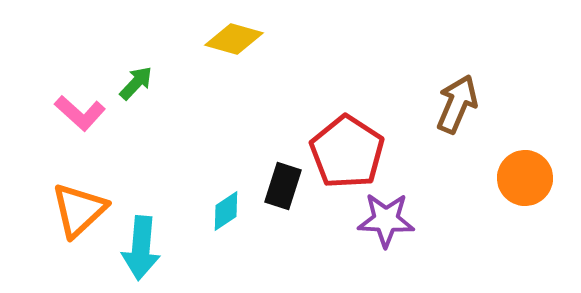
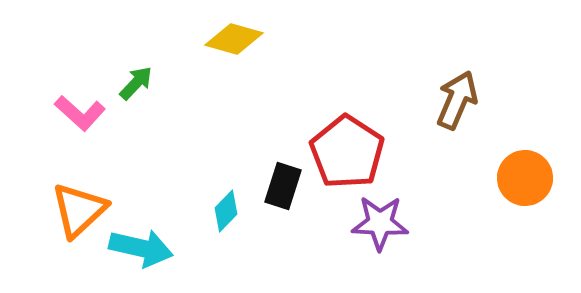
brown arrow: moved 4 px up
cyan diamond: rotated 12 degrees counterclockwise
purple star: moved 6 px left, 3 px down
cyan arrow: rotated 82 degrees counterclockwise
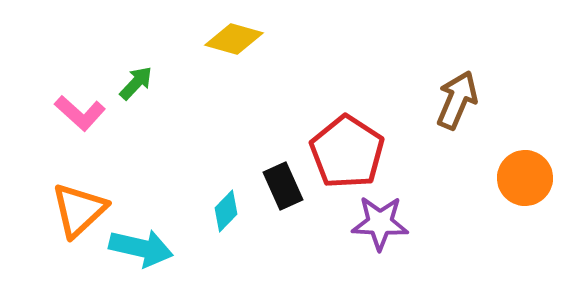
black rectangle: rotated 42 degrees counterclockwise
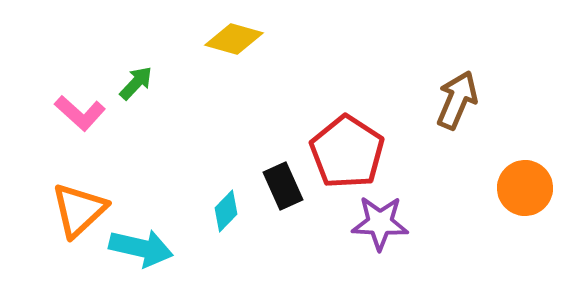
orange circle: moved 10 px down
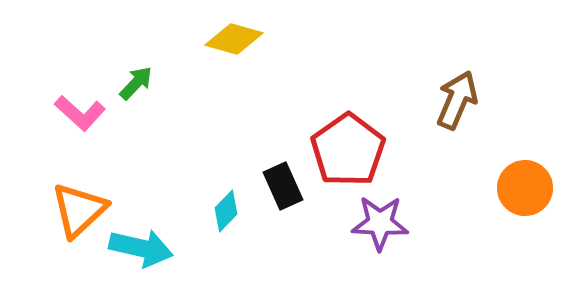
red pentagon: moved 1 px right, 2 px up; rotated 4 degrees clockwise
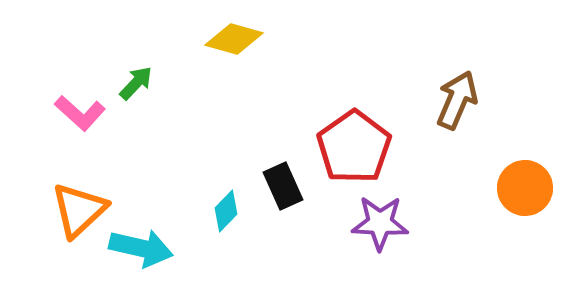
red pentagon: moved 6 px right, 3 px up
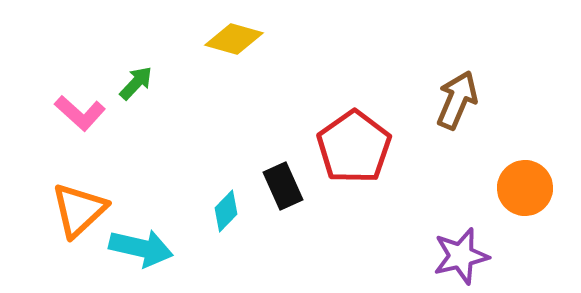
purple star: moved 81 px right, 33 px down; rotated 16 degrees counterclockwise
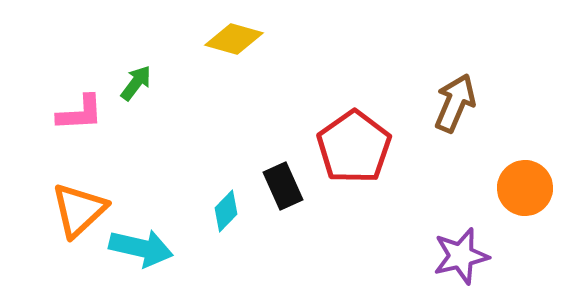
green arrow: rotated 6 degrees counterclockwise
brown arrow: moved 2 px left, 3 px down
pink L-shape: rotated 45 degrees counterclockwise
